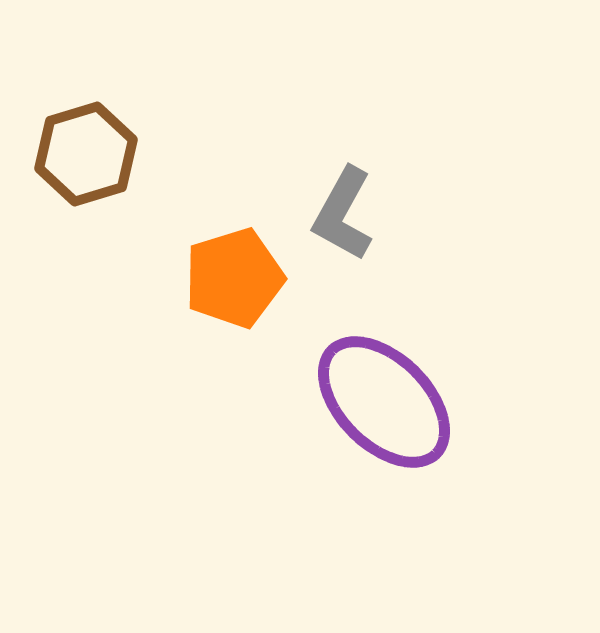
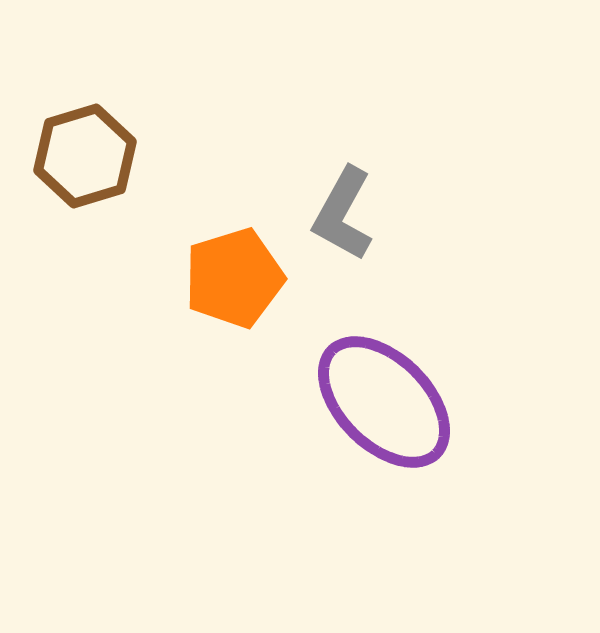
brown hexagon: moved 1 px left, 2 px down
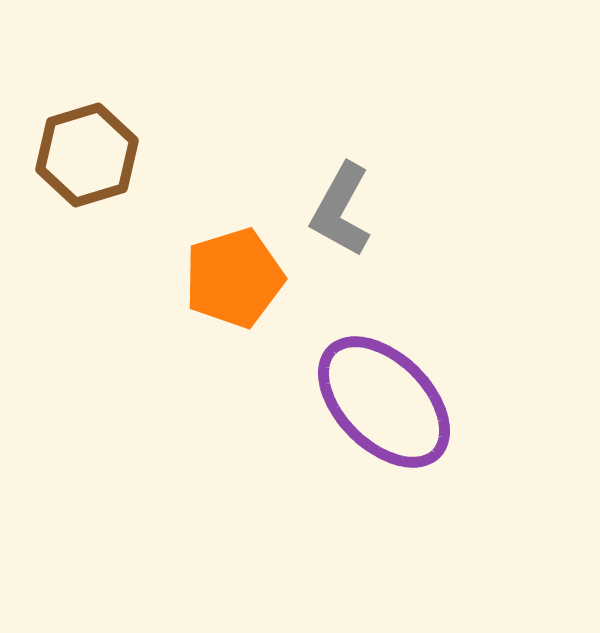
brown hexagon: moved 2 px right, 1 px up
gray L-shape: moved 2 px left, 4 px up
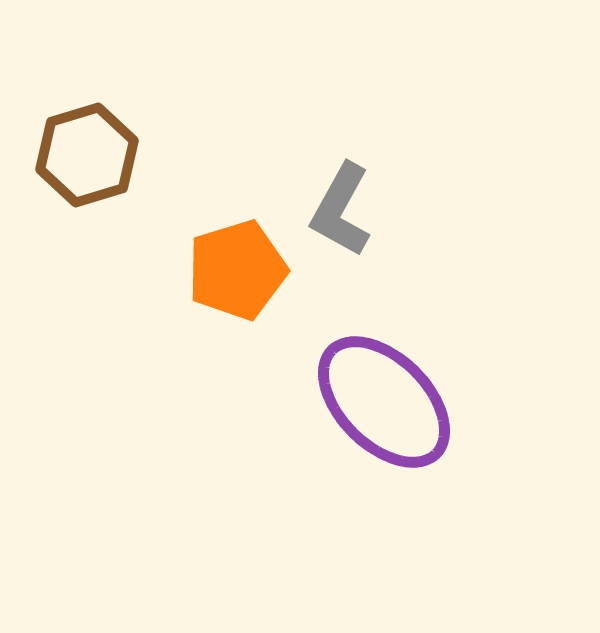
orange pentagon: moved 3 px right, 8 px up
